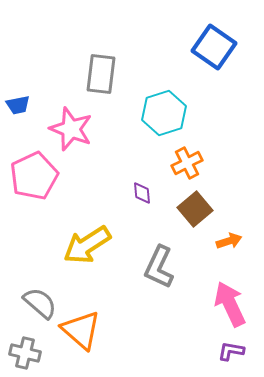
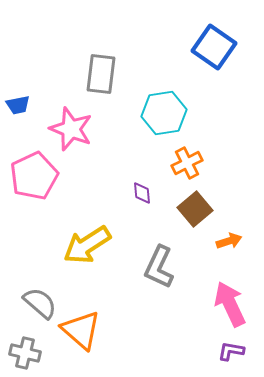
cyan hexagon: rotated 9 degrees clockwise
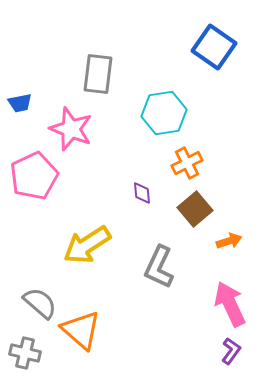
gray rectangle: moved 3 px left
blue trapezoid: moved 2 px right, 2 px up
purple L-shape: rotated 116 degrees clockwise
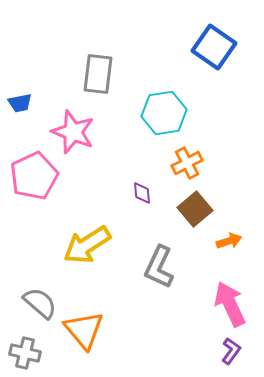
pink star: moved 2 px right, 3 px down
orange triangle: moved 3 px right; rotated 9 degrees clockwise
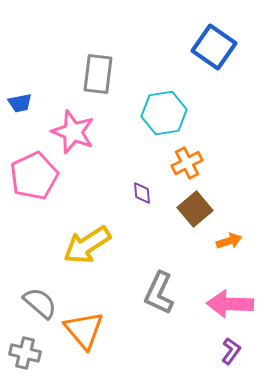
gray L-shape: moved 26 px down
pink arrow: rotated 63 degrees counterclockwise
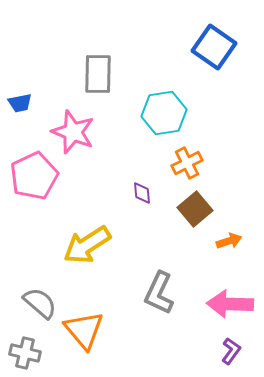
gray rectangle: rotated 6 degrees counterclockwise
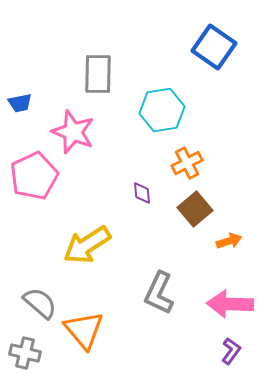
cyan hexagon: moved 2 px left, 3 px up
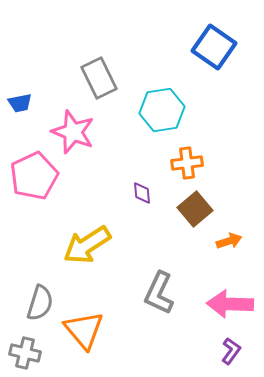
gray rectangle: moved 1 px right, 4 px down; rotated 27 degrees counterclockwise
orange cross: rotated 20 degrees clockwise
gray semicircle: rotated 66 degrees clockwise
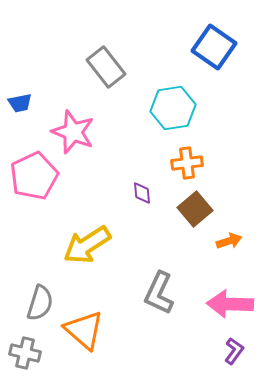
gray rectangle: moved 7 px right, 11 px up; rotated 12 degrees counterclockwise
cyan hexagon: moved 11 px right, 2 px up
orange triangle: rotated 9 degrees counterclockwise
purple L-shape: moved 3 px right
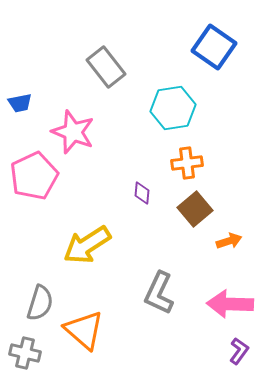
purple diamond: rotated 10 degrees clockwise
purple L-shape: moved 5 px right
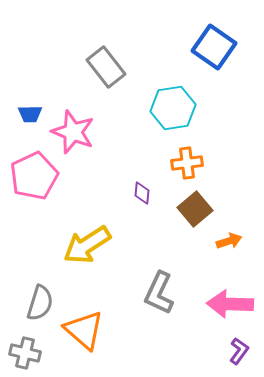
blue trapezoid: moved 10 px right, 11 px down; rotated 10 degrees clockwise
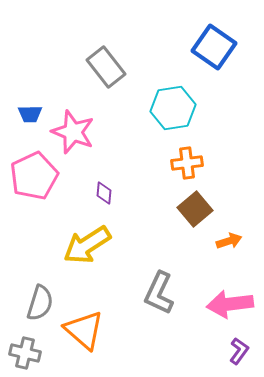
purple diamond: moved 38 px left
pink arrow: rotated 9 degrees counterclockwise
